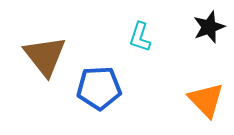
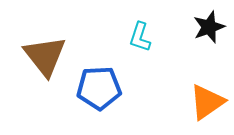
orange triangle: moved 1 px right, 2 px down; rotated 39 degrees clockwise
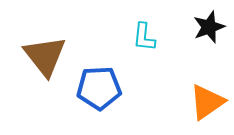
cyan L-shape: moved 4 px right; rotated 12 degrees counterclockwise
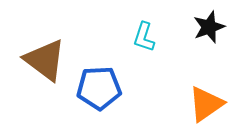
cyan L-shape: rotated 12 degrees clockwise
brown triangle: moved 4 px down; rotated 15 degrees counterclockwise
orange triangle: moved 1 px left, 2 px down
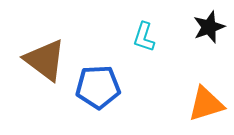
blue pentagon: moved 1 px left, 1 px up
orange triangle: rotated 18 degrees clockwise
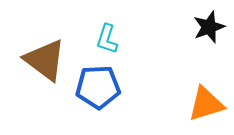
cyan L-shape: moved 37 px left, 2 px down
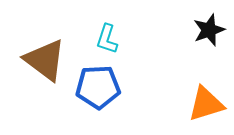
black star: moved 3 px down
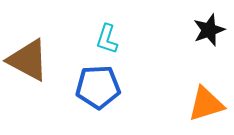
brown triangle: moved 17 px left; rotated 9 degrees counterclockwise
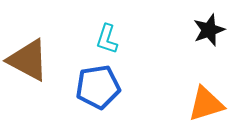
blue pentagon: rotated 6 degrees counterclockwise
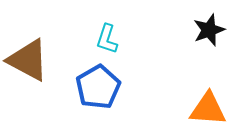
blue pentagon: rotated 21 degrees counterclockwise
orange triangle: moved 2 px right, 5 px down; rotated 21 degrees clockwise
